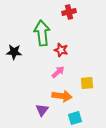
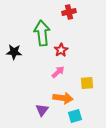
red star: rotated 24 degrees clockwise
orange arrow: moved 1 px right, 2 px down
cyan square: moved 2 px up
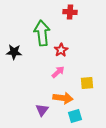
red cross: moved 1 px right; rotated 16 degrees clockwise
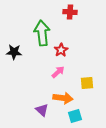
purple triangle: rotated 24 degrees counterclockwise
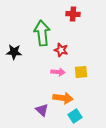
red cross: moved 3 px right, 2 px down
red star: rotated 24 degrees counterclockwise
pink arrow: rotated 48 degrees clockwise
yellow square: moved 6 px left, 11 px up
cyan square: rotated 16 degrees counterclockwise
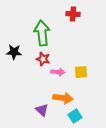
red star: moved 18 px left, 9 px down
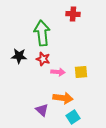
black star: moved 5 px right, 4 px down
cyan square: moved 2 px left, 1 px down
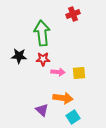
red cross: rotated 24 degrees counterclockwise
red star: rotated 16 degrees counterclockwise
yellow square: moved 2 px left, 1 px down
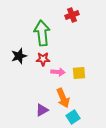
red cross: moved 1 px left, 1 px down
black star: rotated 21 degrees counterclockwise
orange arrow: rotated 60 degrees clockwise
purple triangle: rotated 48 degrees clockwise
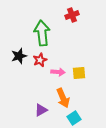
red star: moved 3 px left, 1 px down; rotated 24 degrees counterclockwise
purple triangle: moved 1 px left
cyan square: moved 1 px right, 1 px down
